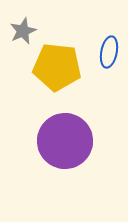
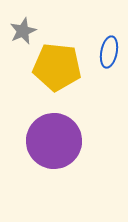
purple circle: moved 11 px left
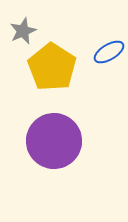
blue ellipse: rotated 48 degrees clockwise
yellow pentagon: moved 5 px left; rotated 27 degrees clockwise
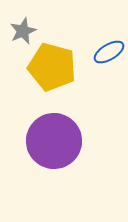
yellow pentagon: rotated 18 degrees counterclockwise
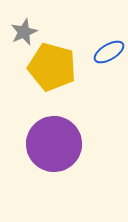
gray star: moved 1 px right, 1 px down
purple circle: moved 3 px down
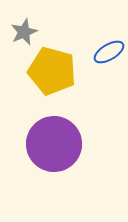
yellow pentagon: moved 4 px down
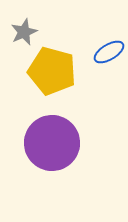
purple circle: moved 2 px left, 1 px up
